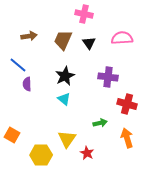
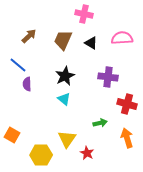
brown arrow: rotated 35 degrees counterclockwise
black triangle: moved 2 px right; rotated 24 degrees counterclockwise
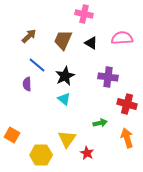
blue line: moved 19 px right
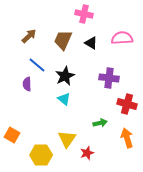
purple cross: moved 1 px right, 1 px down
red star: rotated 24 degrees clockwise
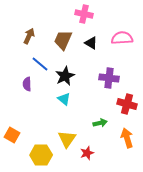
brown arrow: rotated 21 degrees counterclockwise
blue line: moved 3 px right, 1 px up
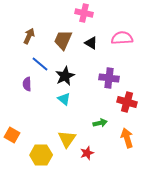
pink cross: moved 1 px up
red cross: moved 2 px up
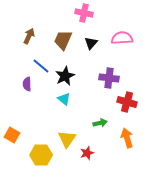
black triangle: rotated 40 degrees clockwise
blue line: moved 1 px right, 2 px down
